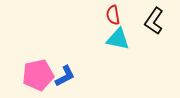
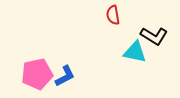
black L-shape: moved 15 px down; rotated 92 degrees counterclockwise
cyan triangle: moved 17 px right, 13 px down
pink pentagon: moved 1 px left, 1 px up
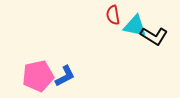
cyan triangle: moved 26 px up
pink pentagon: moved 1 px right, 2 px down
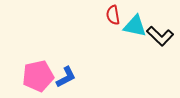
black L-shape: moved 6 px right; rotated 12 degrees clockwise
blue L-shape: moved 1 px right, 1 px down
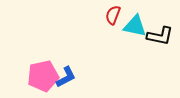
red semicircle: rotated 30 degrees clockwise
black L-shape: rotated 32 degrees counterclockwise
pink pentagon: moved 5 px right
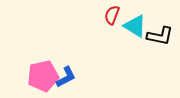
red semicircle: moved 1 px left
cyan triangle: rotated 20 degrees clockwise
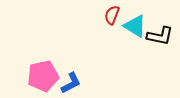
blue L-shape: moved 5 px right, 6 px down
